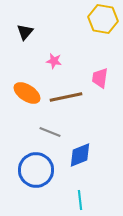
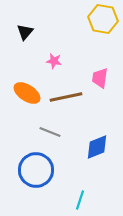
blue diamond: moved 17 px right, 8 px up
cyan line: rotated 24 degrees clockwise
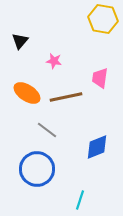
black triangle: moved 5 px left, 9 px down
gray line: moved 3 px left, 2 px up; rotated 15 degrees clockwise
blue circle: moved 1 px right, 1 px up
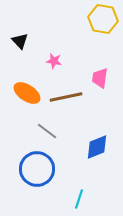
black triangle: rotated 24 degrees counterclockwise
gray line: moved 1 px down
cyan line: moved 1 px left, 1 px up
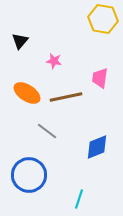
black triangle: rotated 24 degrees clockwise
blue circle: moved 8 px left, 6 px down
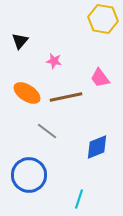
pink trapezoid: rotated 45 degrees counterclockwise
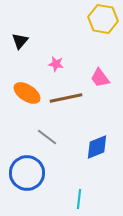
pink star: moved 2 px right, 3 px down
brown line: moved 1 px down
gray line: moved 6 px down
blue circle: moved 2 px left, 2 px up
cyan line: rotated 12 degrees counterclockwise
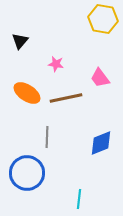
gray line: rotated 55 degrees clockwise
blue diamond: moved 4 px right, 4 px up
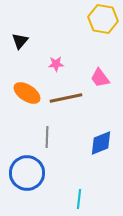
pink star: rotated 14 degrees counterclockwise
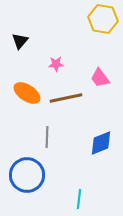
blue circle: moved 2 px down
